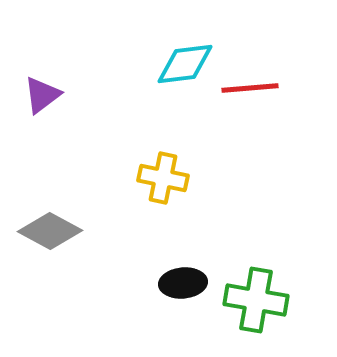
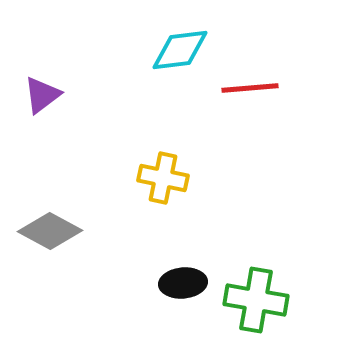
cyan diamond: moved 5 px left, 14 px up
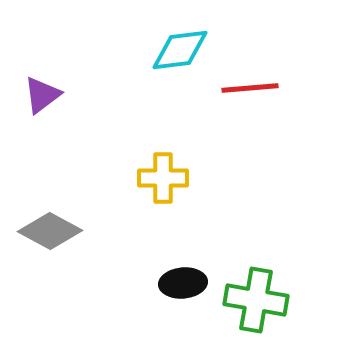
yellow cross: rotated 12 degrees counterclockwise
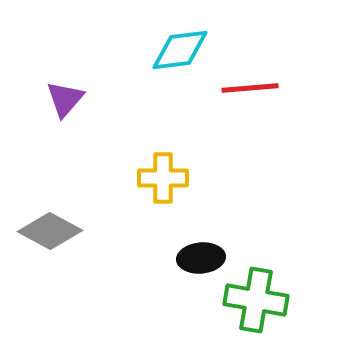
purple triangle: moved 23 px right, 4 px down; rotated 12 degrees counterclockwise
black ellipse: moved 18 px right, 25 px up
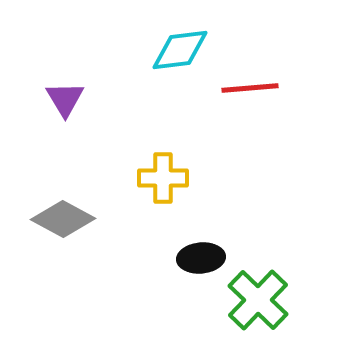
purple triangle: rotated 12 degrees counterclockwise
gray diamond: moved 13 px right, 12 px up
green cross: moved 2 px right; rotated 34 degrees clockwise
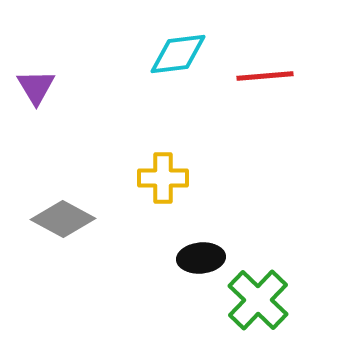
cyan diamond: moved 2 px left, 4 px down
red line: moved 15 px right, 12 px up
purple triangle: moved 29 px left, 12 px up
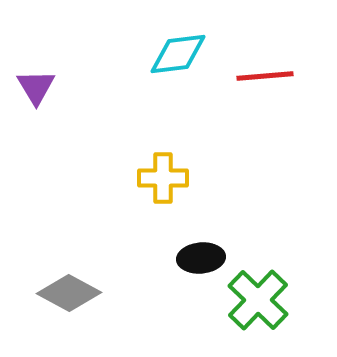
gray diamond: moved 6 px right, 74 px down
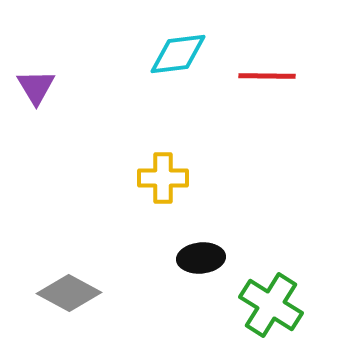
red line: moved 2 px right; rotated 6 degrees clockwise
green cross: moved 13 px right, 5 px down; rotated 12 degrees counterclockwise
